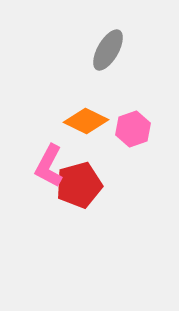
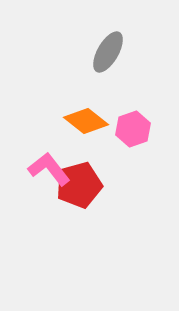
gray ellipse: moved 2 px down
orange diamond: rotated 12 degrees clockwise
pink L-shape: moved 3 px down; rotated 114 degrees clockwise
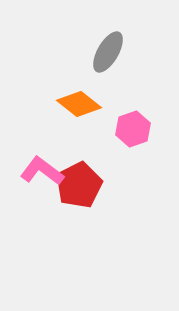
orange diamond: moved 7 px left, 17 px up
pink L-shape: moved 7 px left, 2 px down; rotated 15 degrees counterclockwise
red pentagon: rotated 12 degrees counterclockwise
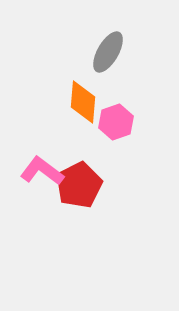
orange diamond: moved 4 px right, 2 px up; rotated 57 degrees clockwise
pink hexagon: moved 17 px left, 7 px up
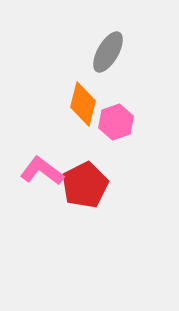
orange diamond: moved 2 px down; rotated 9 degrees clockwise
red pentagon: moved 6 px right
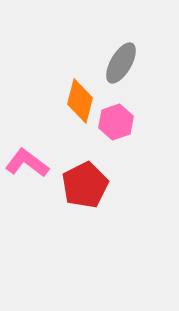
gray ellipse: moved 13 px right, 11 px down
orange diamond: moved 3 px left, 3 px up
pink L-shape: moved 15 px left, 8 px up
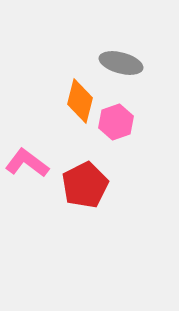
gray ellipse: rotated 75 degrees clockwise
